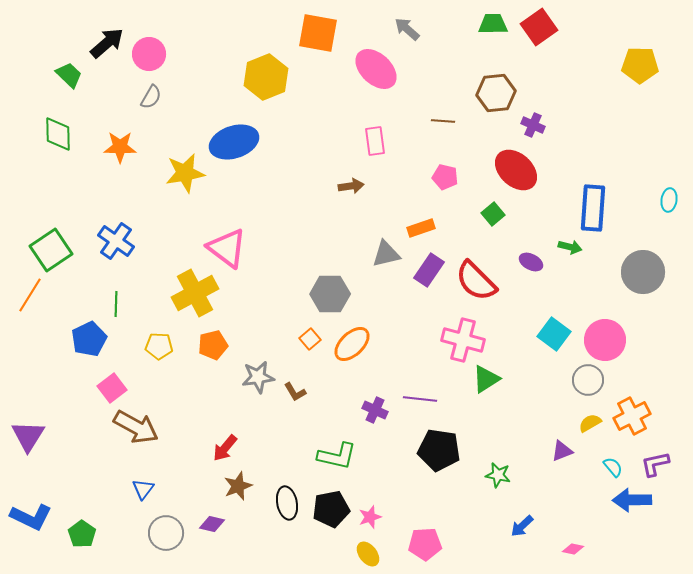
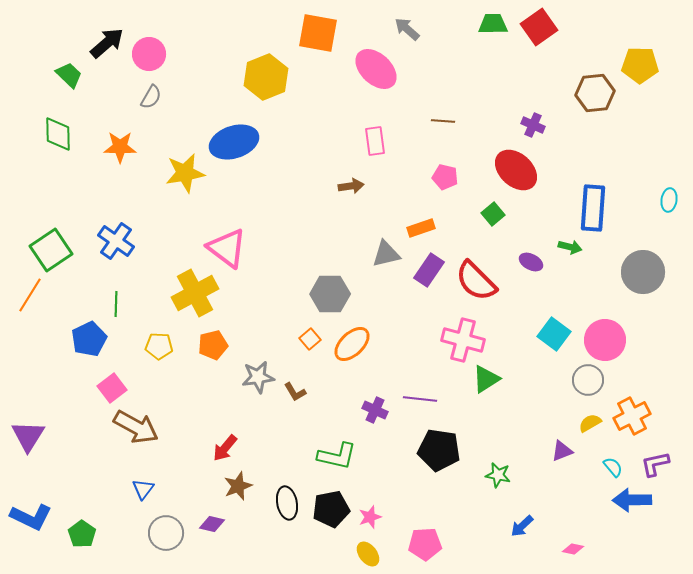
brown hexagon at (496, 93): moved 99 px right
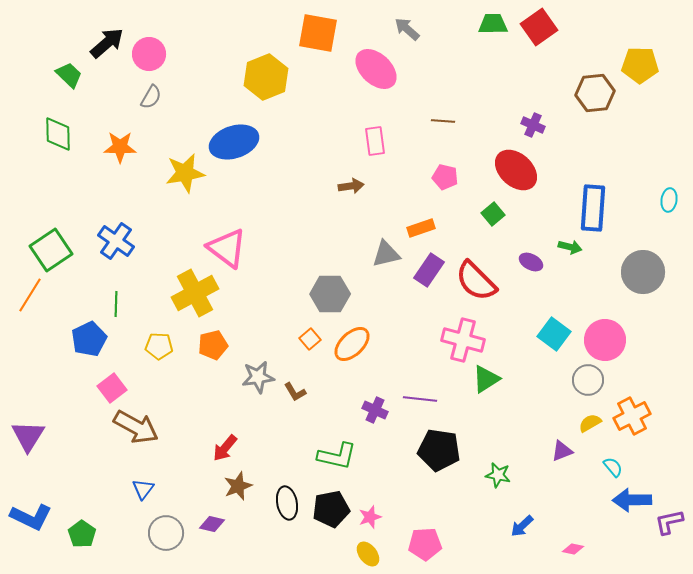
purple L-shape at (655, 464): moved 14 px right, 58 px down
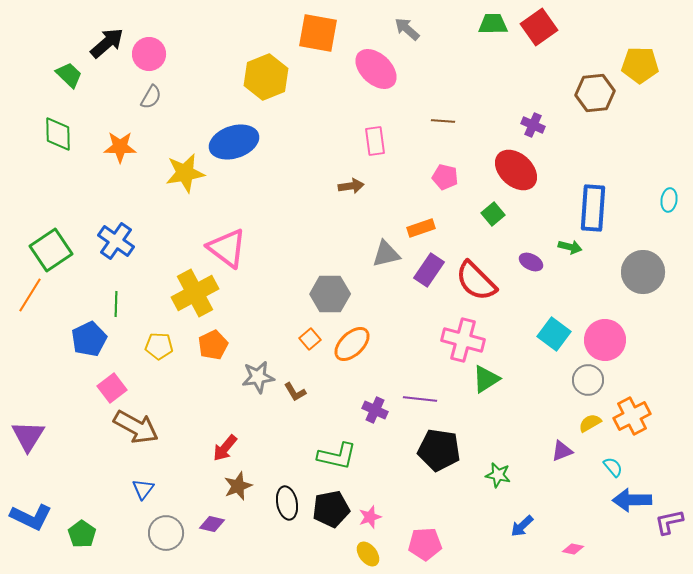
orange pentagon at (213, 345): rotated 12 degrees counterclockwise
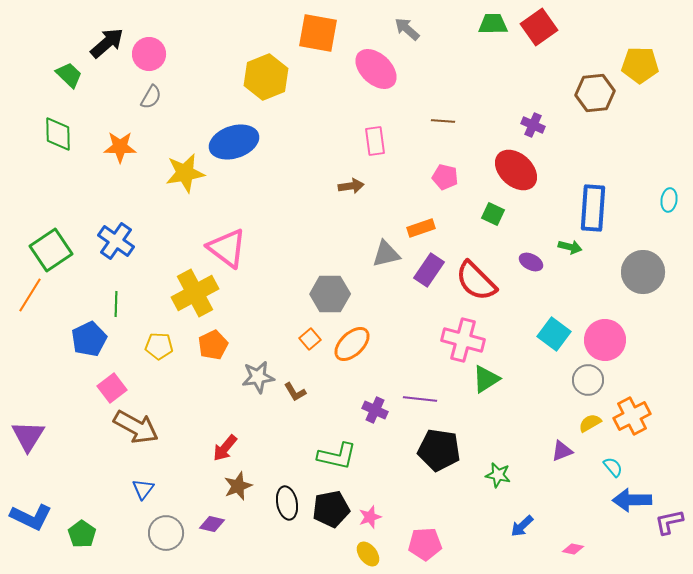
green square at (493, 214): rotated 25 degrees counterclockwise
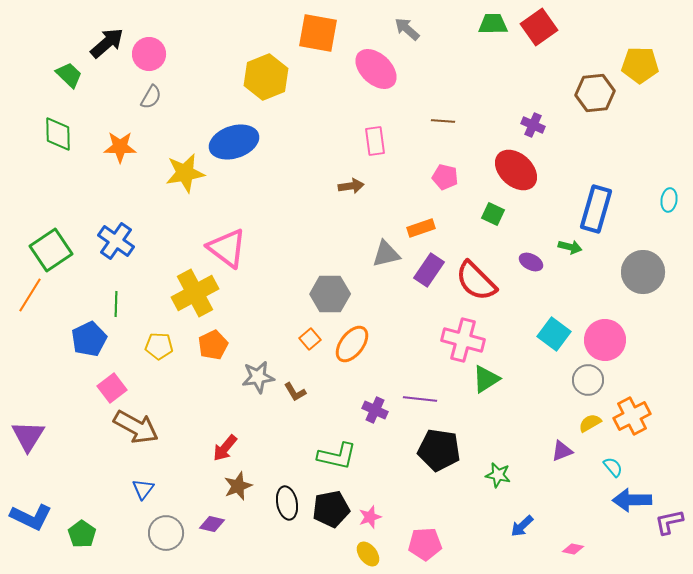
blue rectangle at (593, 208): moved 3 px right, 1 px down; rotated 12 degrees clockwise
orange ellipse at (352, 344): rotated 9 degrees counterclockwise
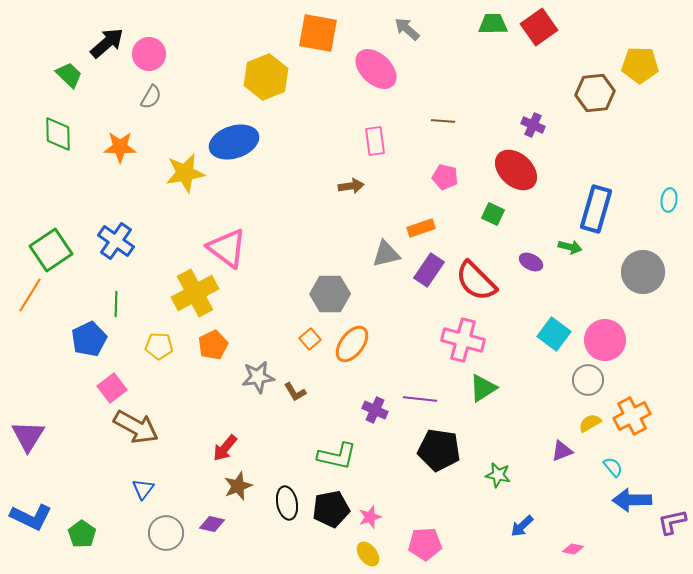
green triangle at (486, 379): moved 3 px left, 9 px down
purple L-shape at (669, 522): moved 3 px right
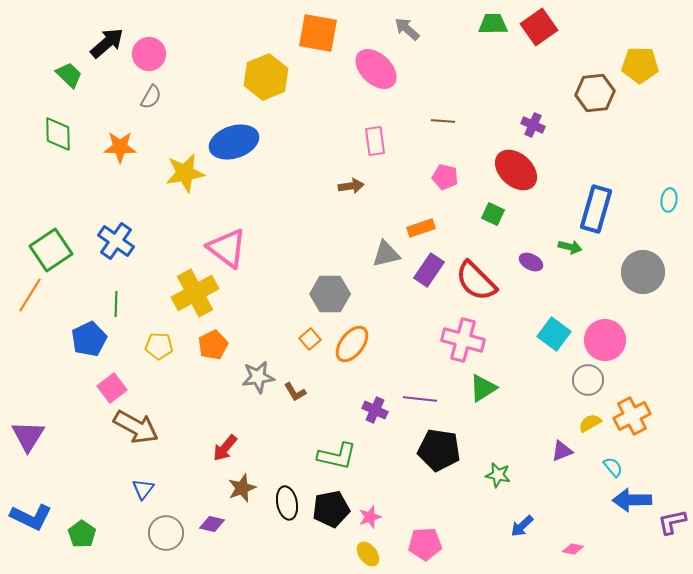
brown star at (238, 486): moved 4 px right, 2 px down
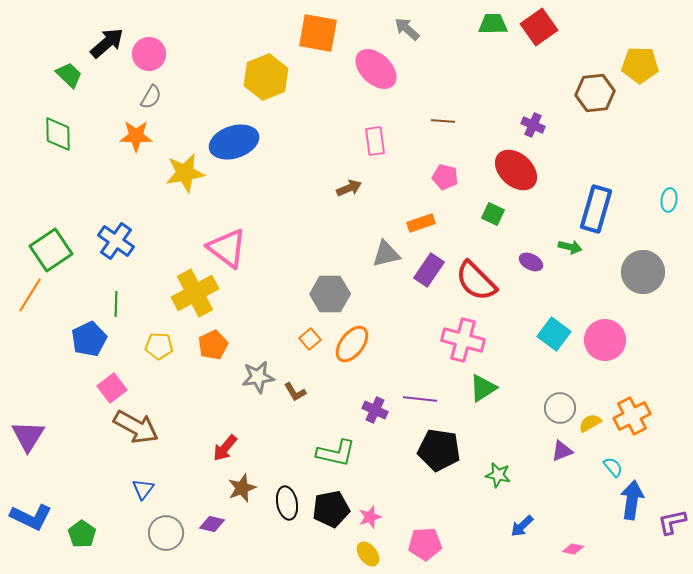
orange star at (120, 147): moved 16 px right, 11 px up
brown arrow at (351, 186): moved 2 px left, 2 px down; rotated 15 degrees counterclockwise
orange rectangle at (421, 228): moved 5 px up
gray circle at (588, 380): moved 28 px left, 28 px down
green L-shape at (337, 456): moved 1 px left, 3 px up
blue arrow at (632, 500): rotated 99 degrees clockwise
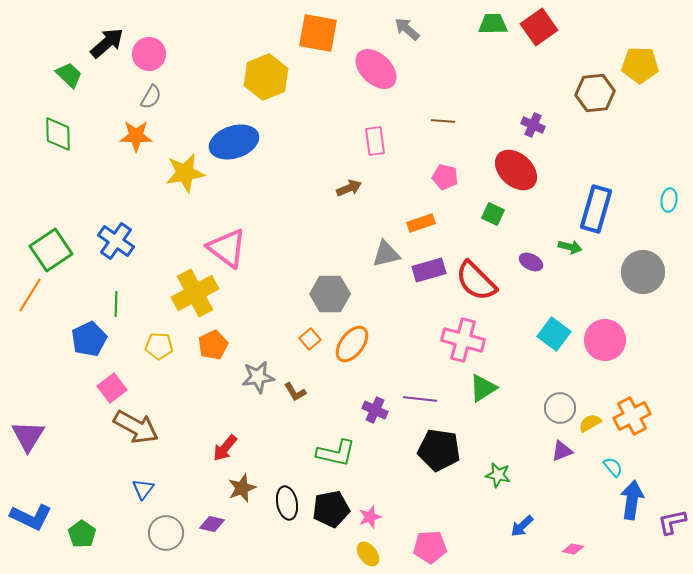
purple rectangle at (429, 270): rotated 40 degrees clockwise
pink pentagon at (425, 544): moved 5 px right, 3 px down
